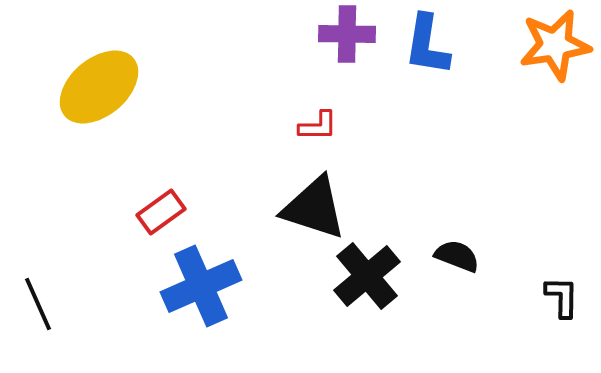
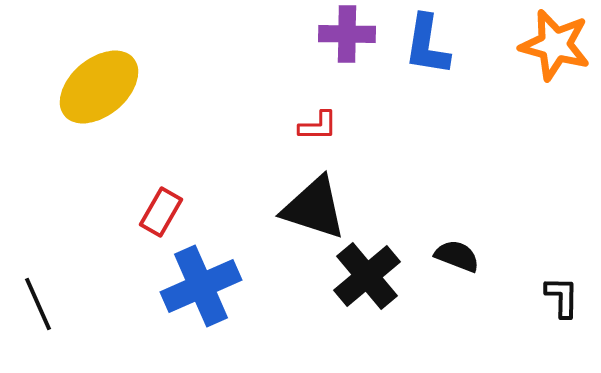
orange star: rotated 24 degrees clockwise
red rectangle: rotated 24 degrees counterclockwise
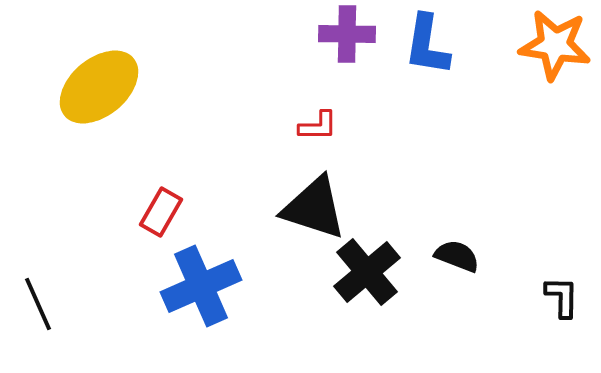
orange star: rotated 6 degrees counterclockwise
black cross: moved 4 px up
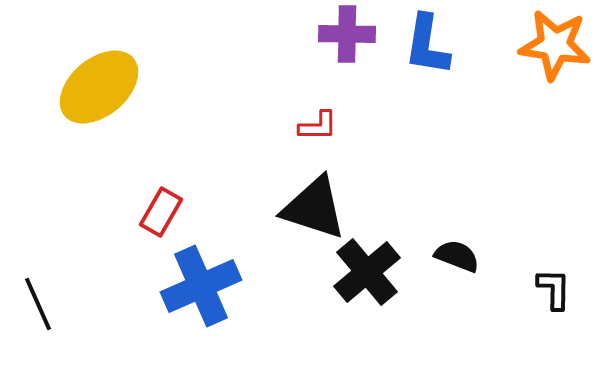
black L-shape: moved 8 px left, 8 px up
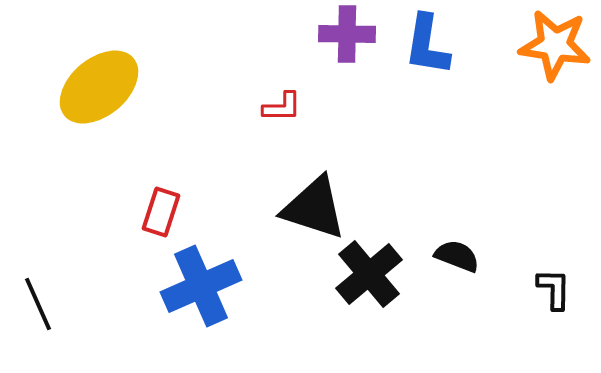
red L-shape: moved 36 px left, 19 px up
red rectangle: rotated 12 degrees counterclockwise
black cross: moved 2 px right, 2 px down
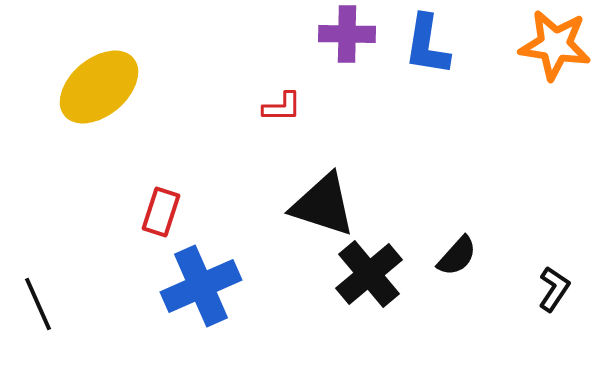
black triangle: moved 9 px right, 3 px up
black semicircle: rotated 111 degrees clockwise
black L-shape: rotated 33 degrees clockwise
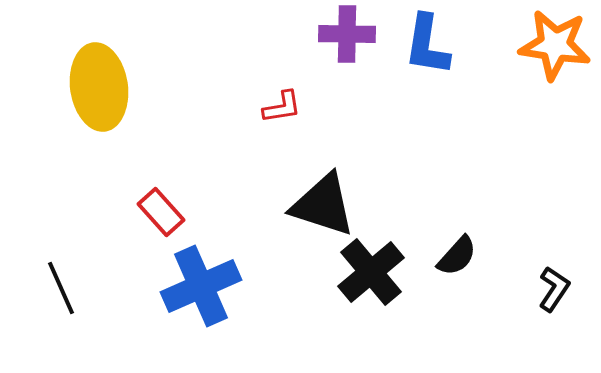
yellow ellipse: rotated 58 degrees counterclockwise
red L-shape: rotated 9 degrees counterclockwise
red rectangle: rotated 60 degrees counterclockwise
black cross: moved 2 px right, 2 px up
black line: moved 23 px right, 16 px up
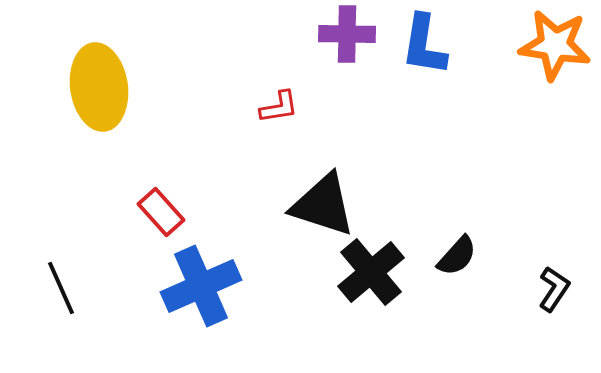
blue L-shape: moved 3 px left
red L-shape: moved 3 px left
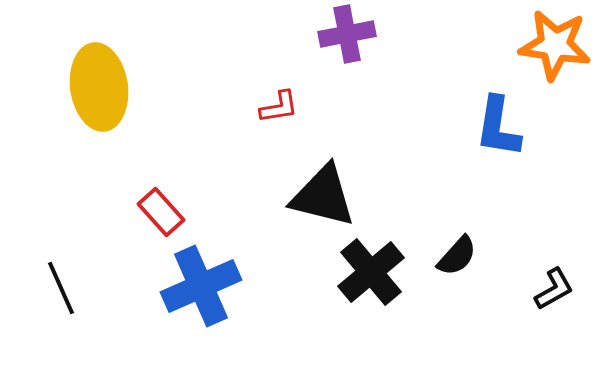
purple cross: rotated 12 degrees counterclockwise
blue L-shape: moved 74 px right, 82 px down
black triangle: moved 9 px up; rotated 4 degrees counterclockwise
black L-shape: rotated 27 degrees clockwise
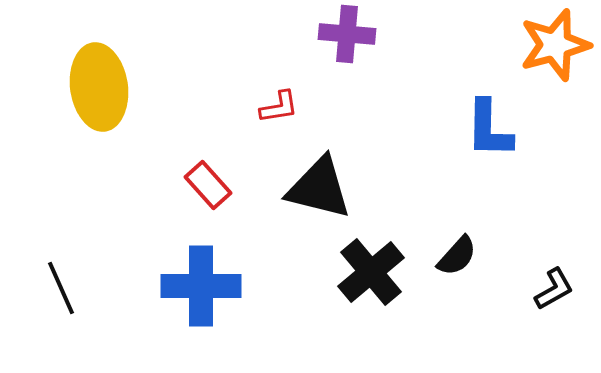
purple cross: rotated 16 degrees clockwise
orange star: rotated 24 degrees counterclockwise
blue L-shape: moved 9 px left, 2 px down; rotated 8 degrees counterclockwise
black triangle: moved 4 px left, 8 px up
red rectangle: moved 47 px right, 27 px up
blue cross: rotated 24 degrees clockwise
